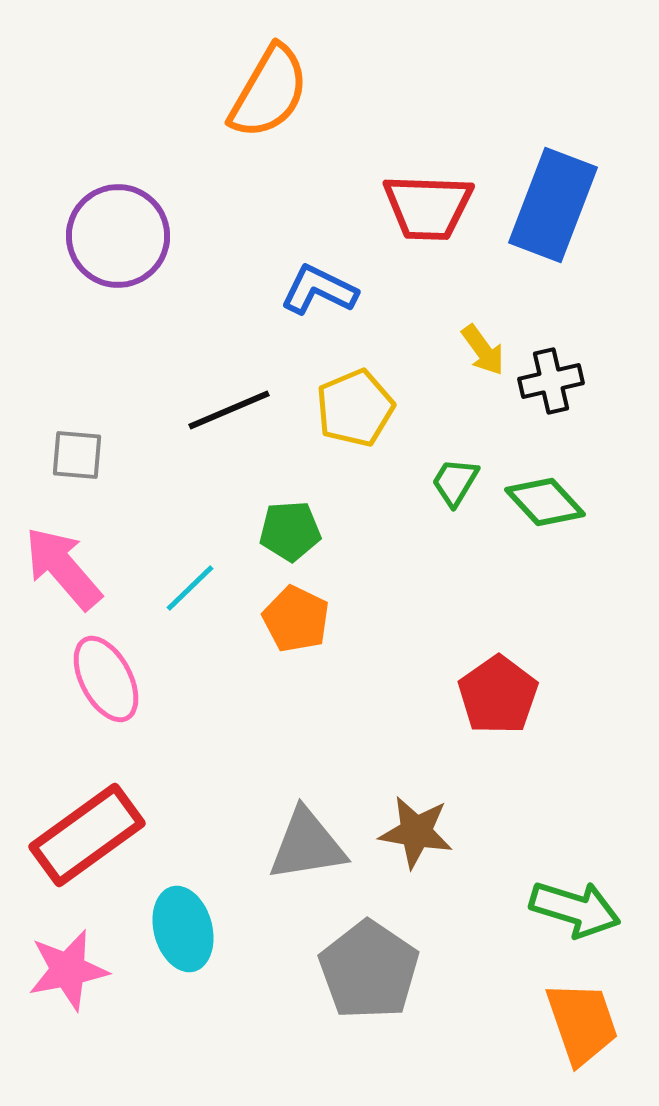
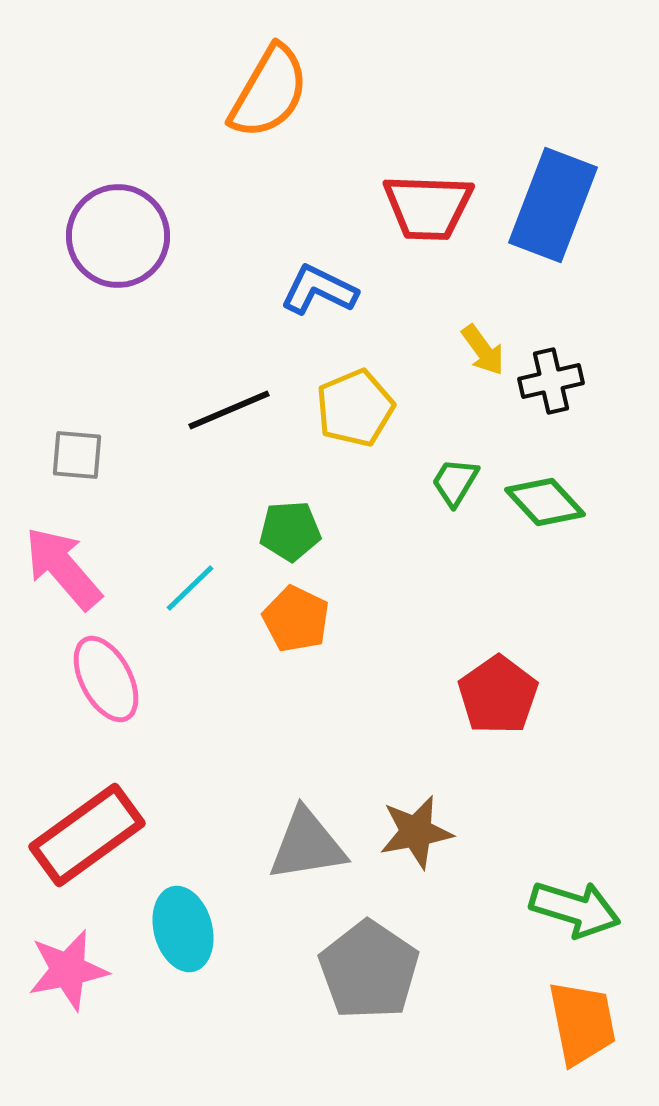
brown star: rotated 20 degrees counterclockwise
orange trapezoid: rotated 8 degrees clockwise
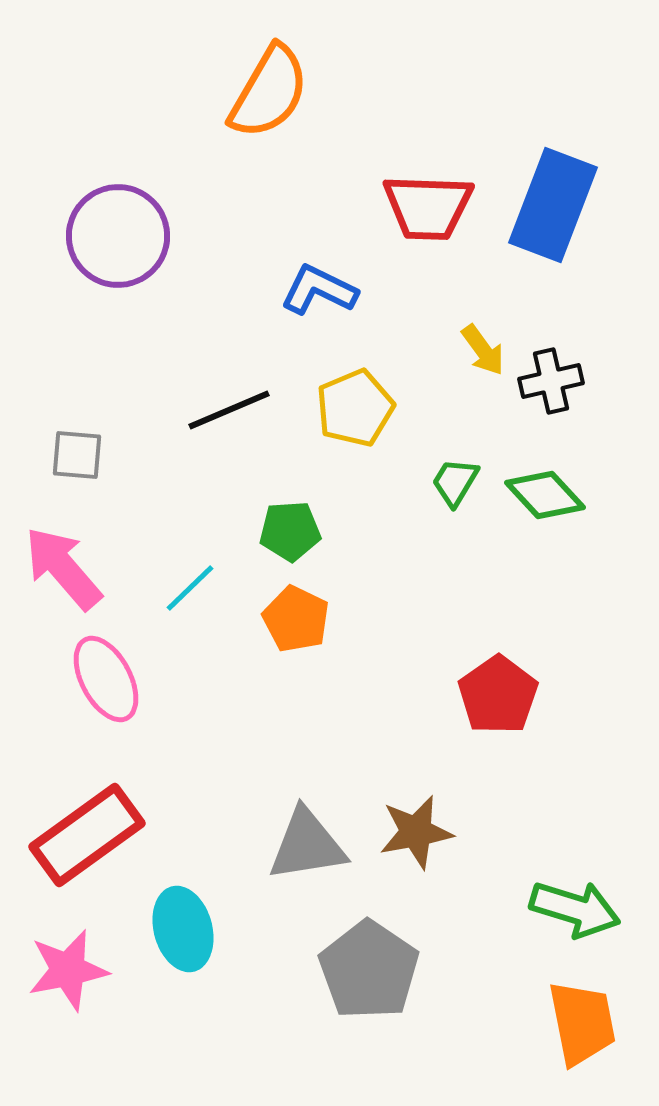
green diamond: moved 7 px up
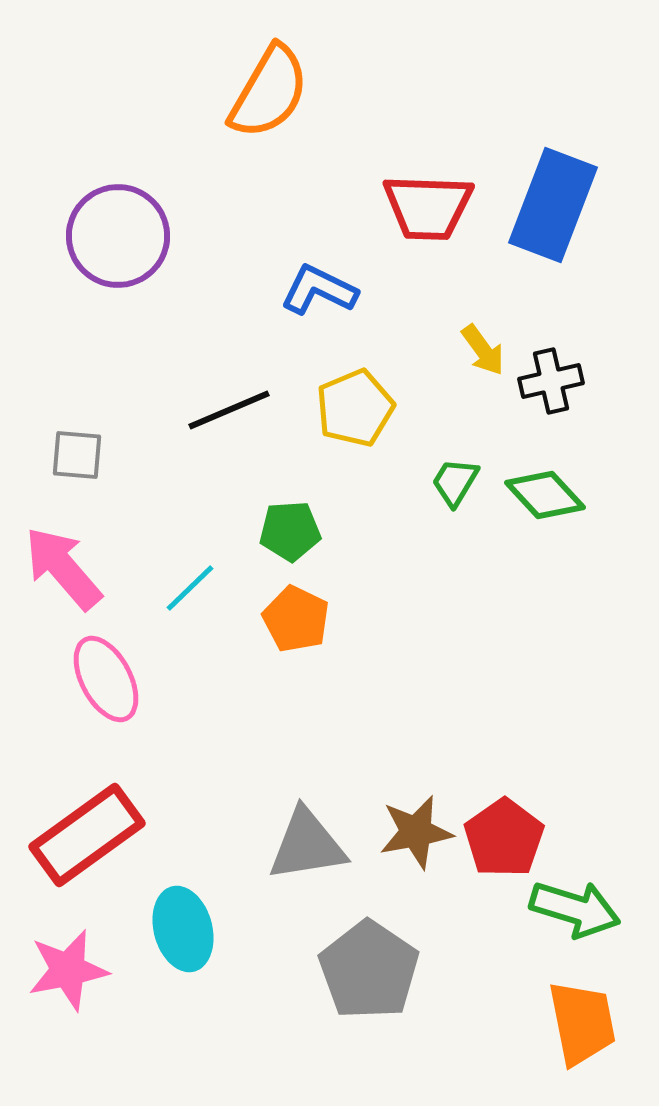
red pentagon: moved 6 px right, 143 px down
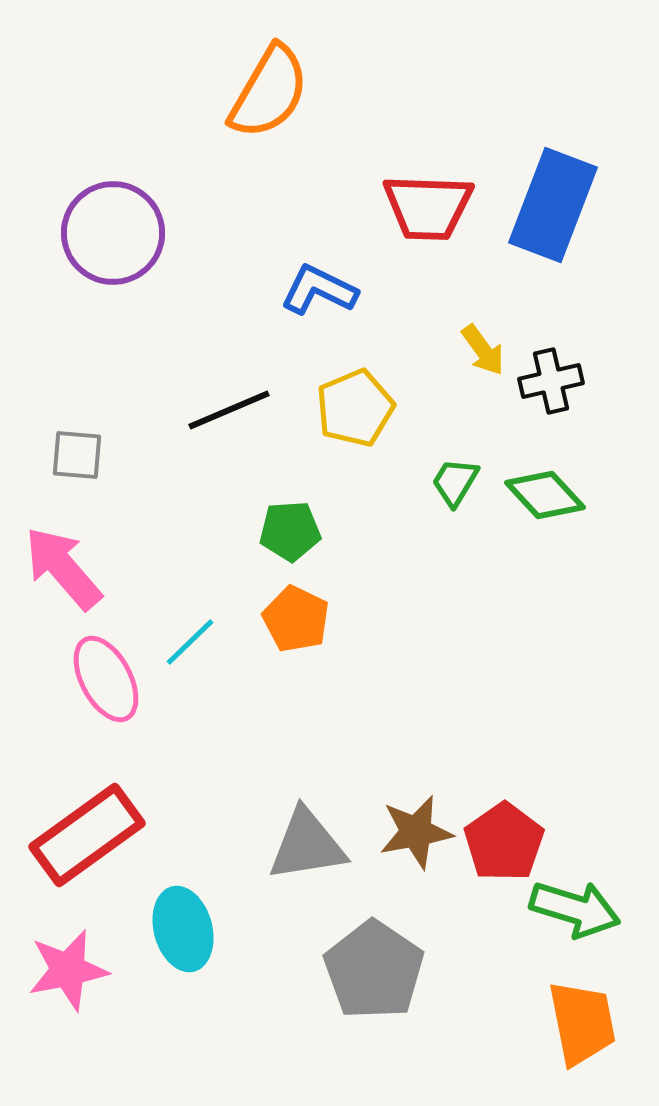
purple circle: moved 5 px left, 3 px up
cyan line: moved 54 px down
red pentagon: moved 4 px down
gray pentagon: moved 5 px right
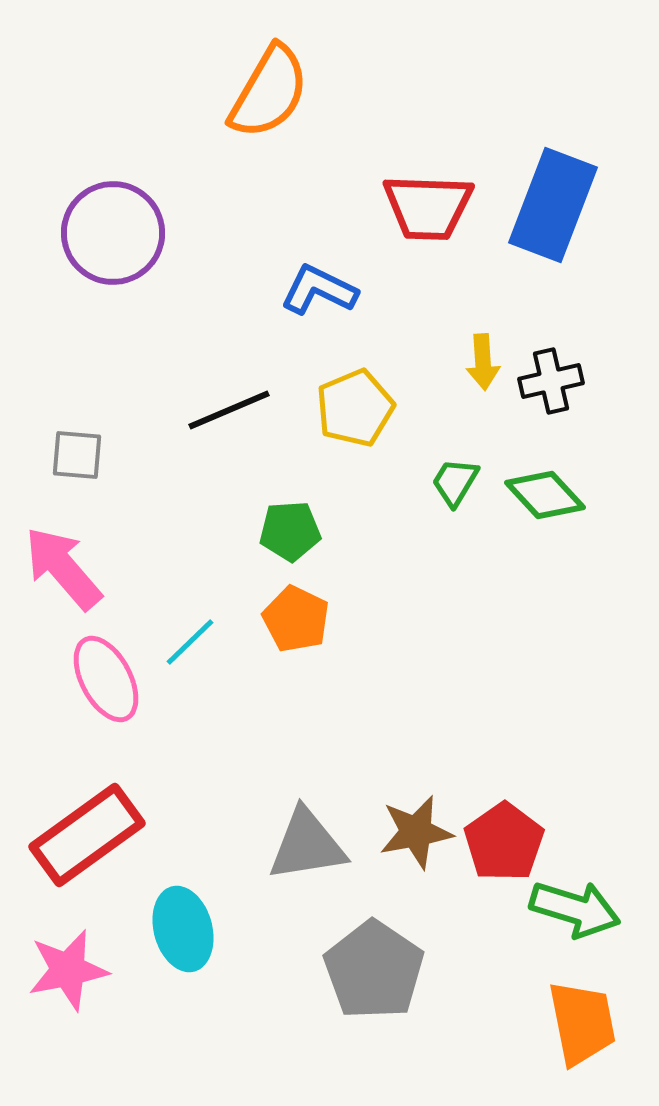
yellow arrow: moved 12 px down; rotated 32 degrees clockwise
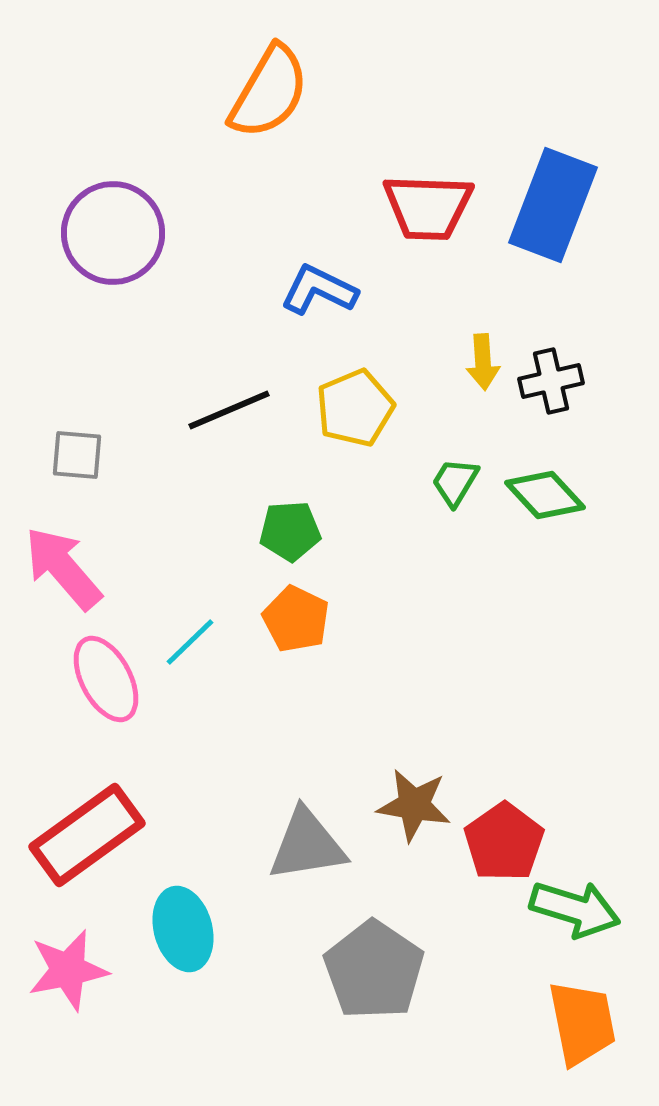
brown star: moved 2 px left, 27 px up; rotated 20 degrees clockwise
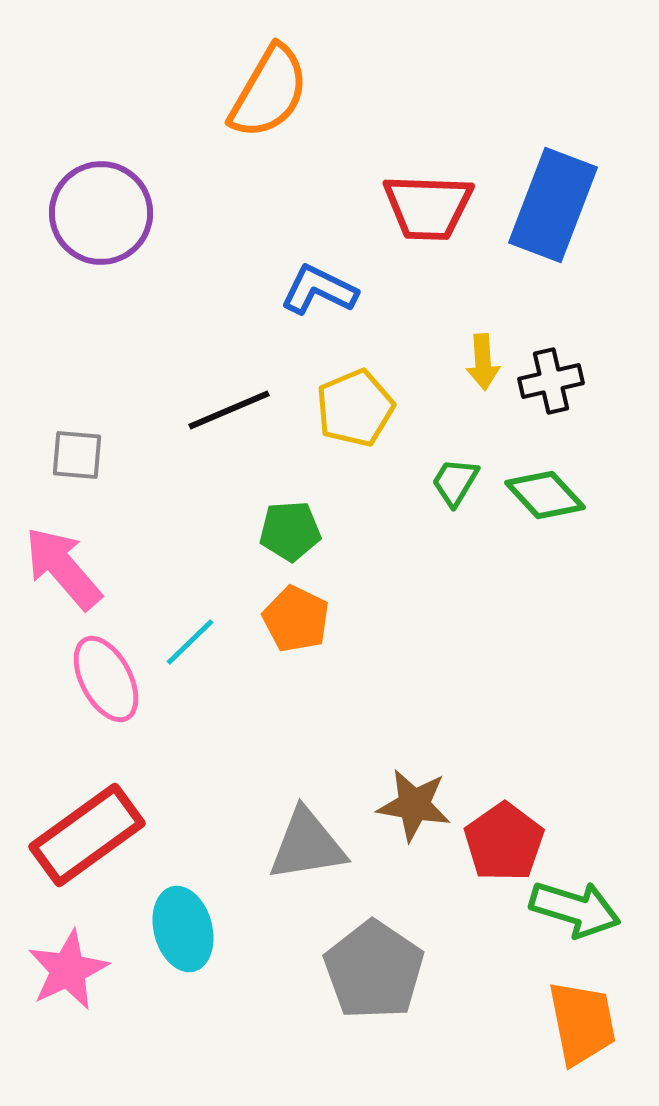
purple circle: moved 12 px left, 20 px up
pink star: rotated 14 degrees counterclockwise
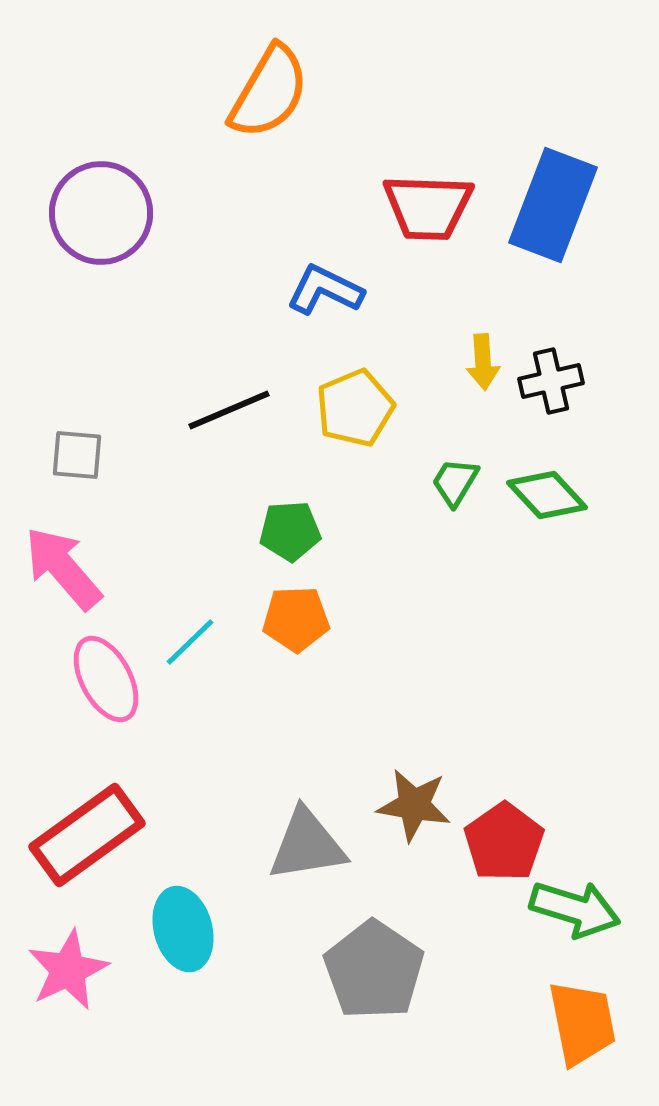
blue L-shape: moved 6 px right
green diamond: moved 2 px right
orange pentagon: rotated 28 degrees counterclockwise
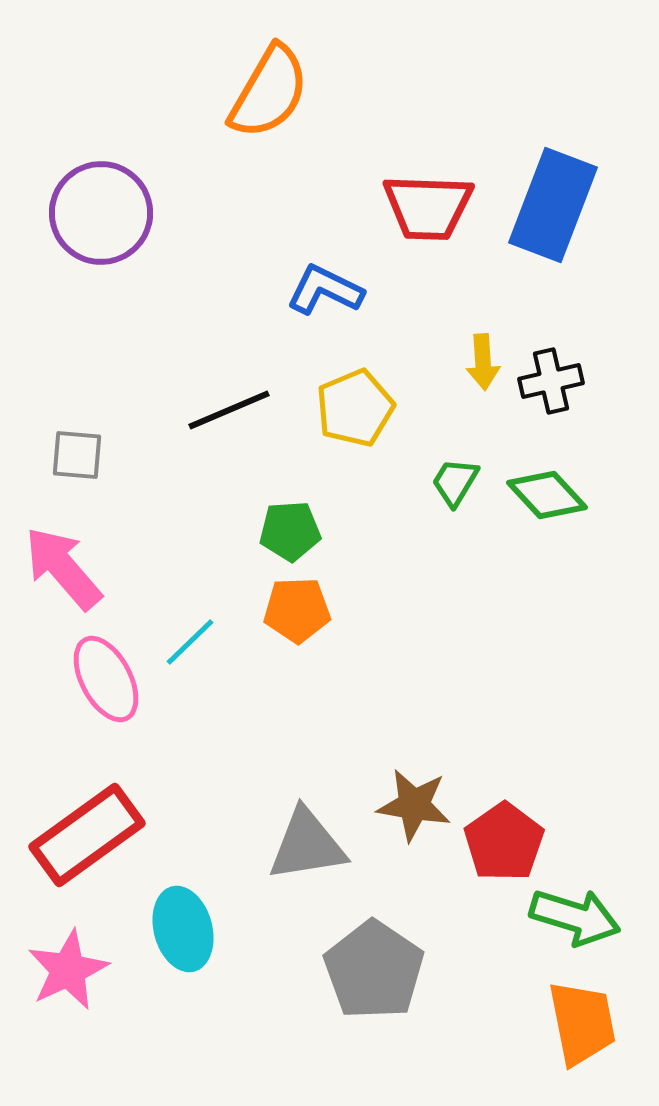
orange pentagon: moved 1 px right, 9 px up
green arrow: moved 8 px down
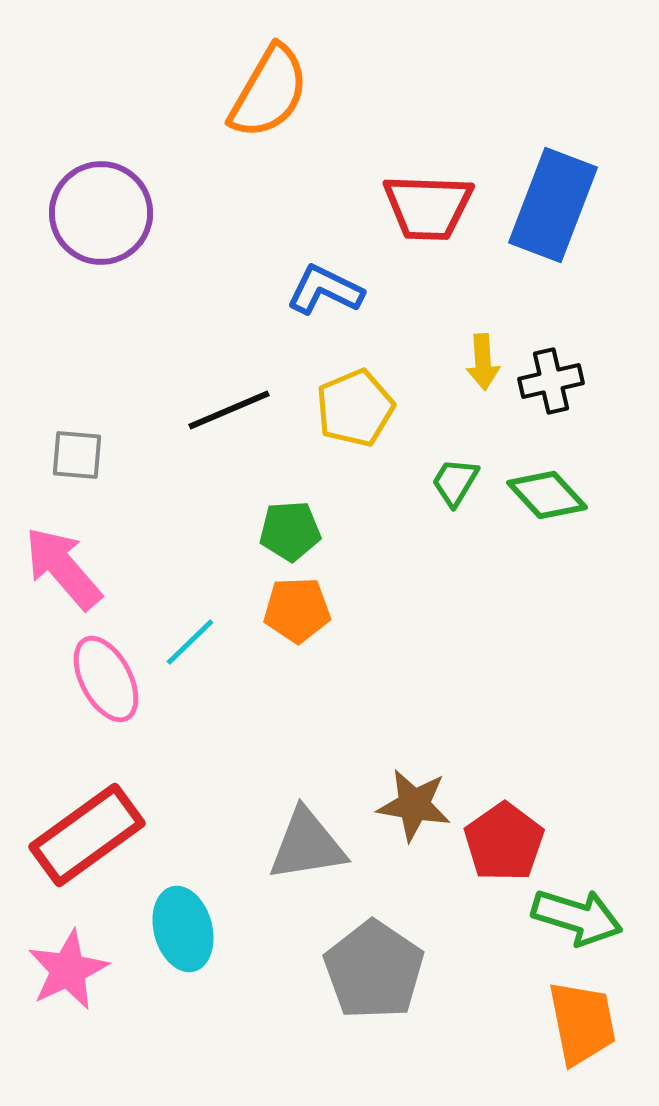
green arrow: moved 2 px right
